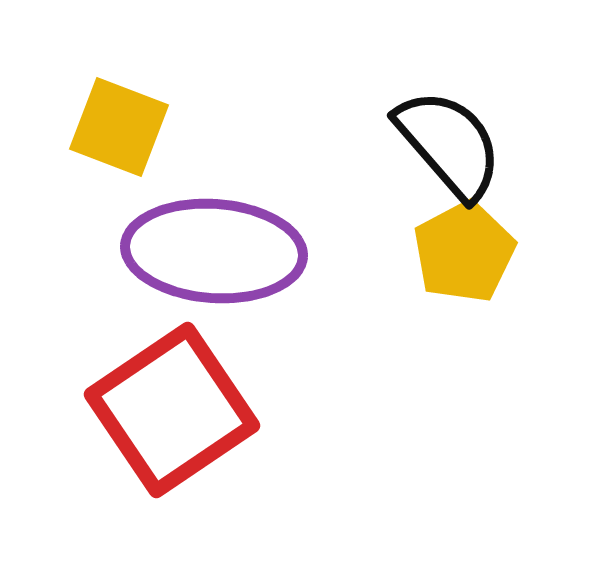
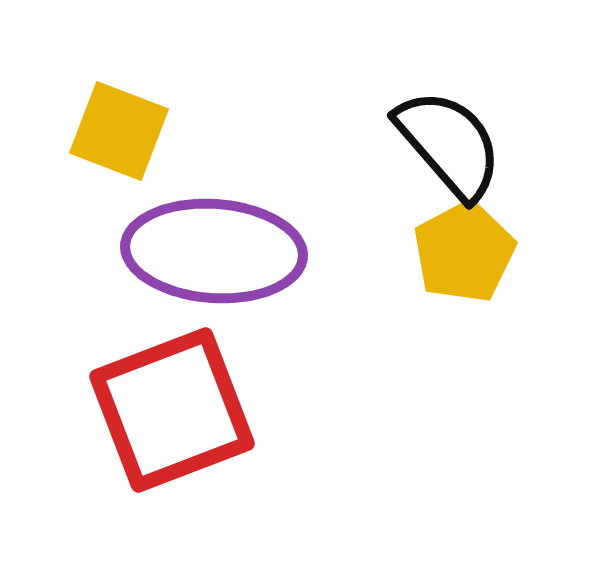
yellow square: moved 4 px down
red square: rotated 13 degrees clockwise
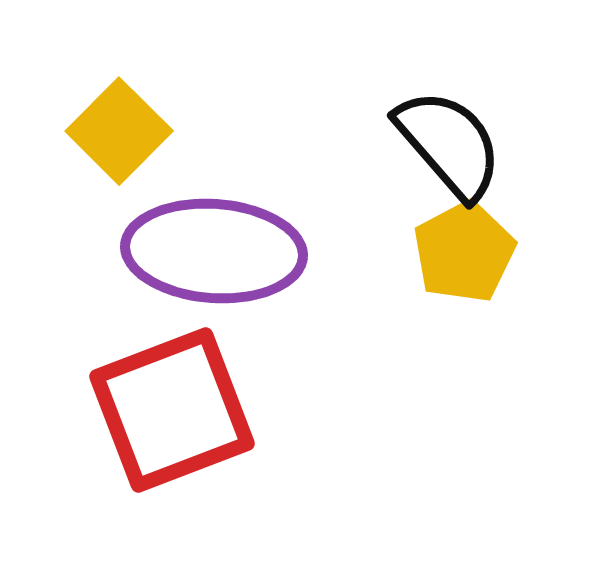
yellow square: rotated 24 degrees clockwise
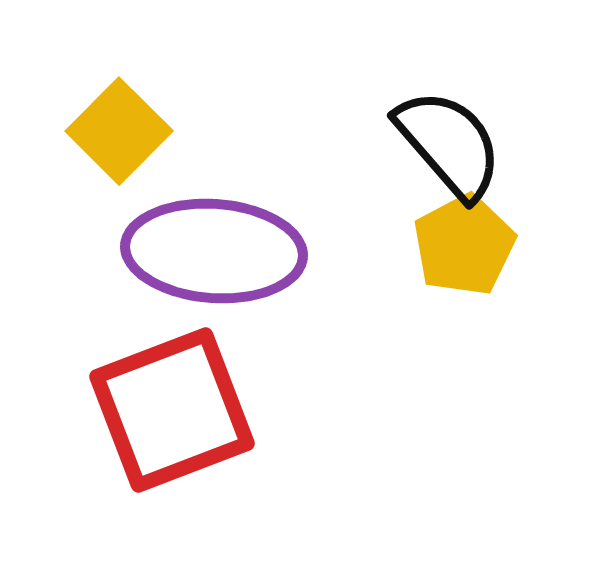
yellow pentagon: moved 7 px up
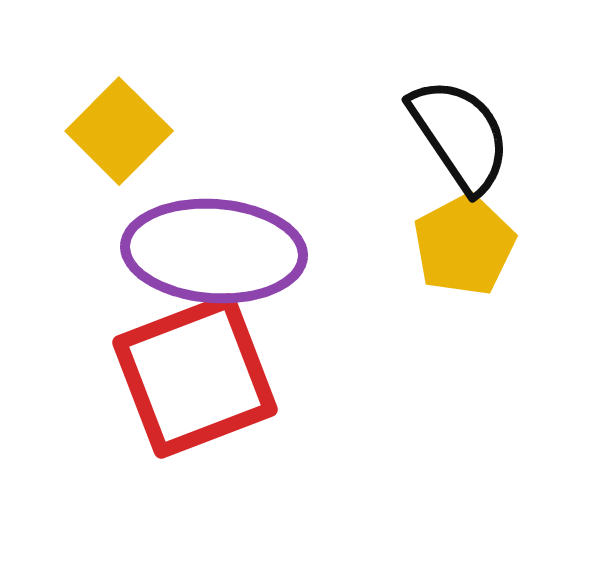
black semicircle: moved 11 px right, 9 px up; rotated 7 degrees clockwise
red square: moved 23 px right, 34 px up
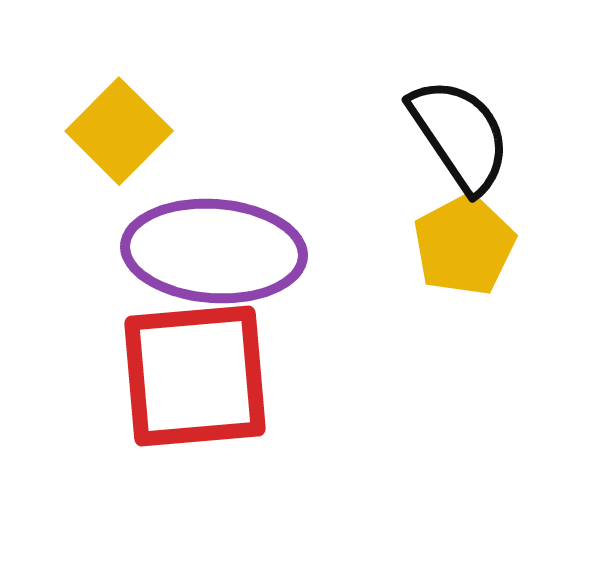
red square: rotated 16 degrees clockwise
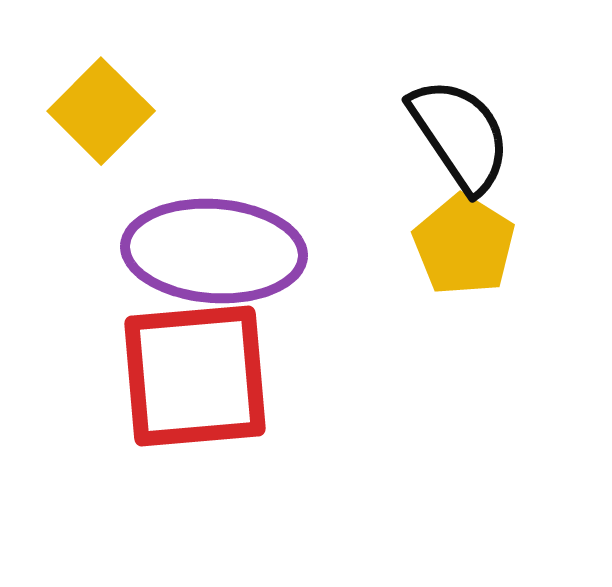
yellow square: moved 18 px left, 20 px up
yellow pentagon: rotated 12 degrees counterclockwise
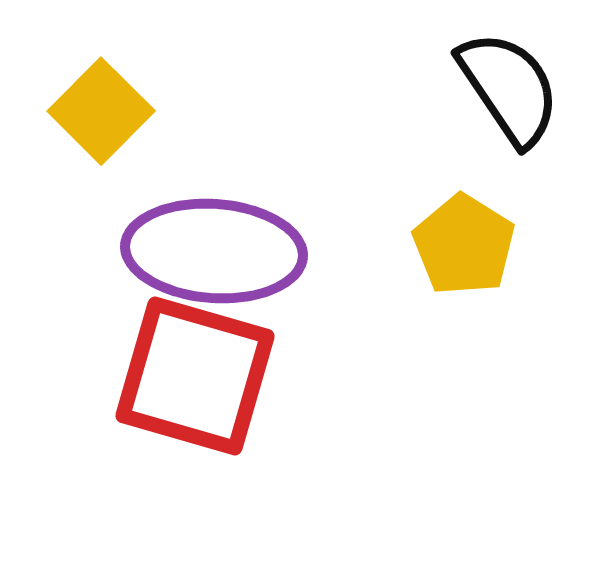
black semicircle: moved 49 px right, 47 px up
red square: rotated 21 degrees clockwise
